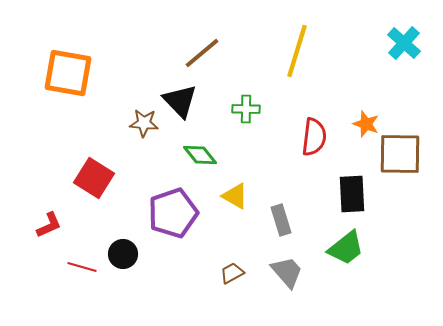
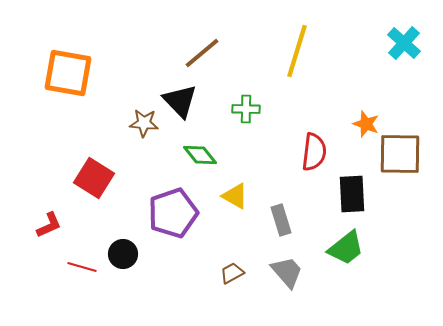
red semicircle: moved 15 px down
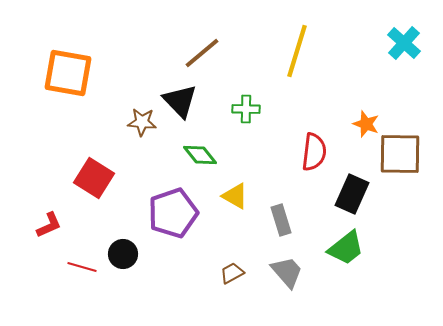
brown star: moved 2 px left, 1 px up
black rectangle: rotated 27 degrees clockwise
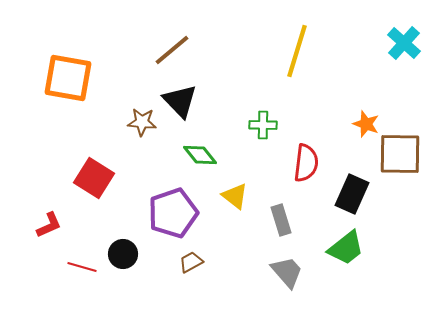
brown line: moved 30 px left, 3 px up
orange square: moved 5 px down
green cross: moved 17 px right, 16 px down
red semicircle: moved 8 px left, 11 px down
yellow triangle: rotated 8 degrees clockwise
brown trapezoid: moved 41 px left, 11 px up
